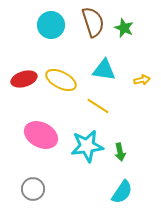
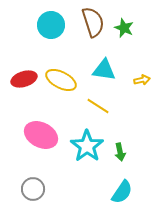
cyan star: rotated 28 degrees counterclockwise
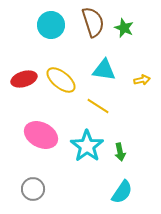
yellow ellipse: rotated 12 degrees clockwise
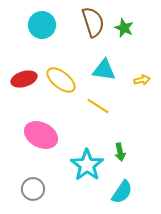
cyan circle: moved 9 px left
cyan star: moved 19 px down
